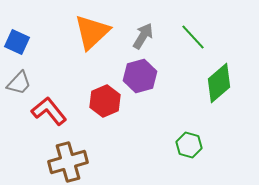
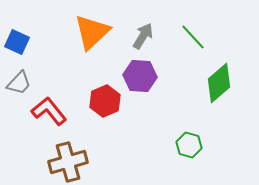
purple hexagon: rotated 20 degrees clockwise
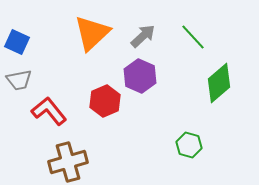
orange triangle: moved 1 px down
gray arrow: rotated 16 degrees clockwise
purple hexagon: rotated 20 degrees clockwise
gray trapezoid: moved 3 px up; rotated 36 degrees clockwise
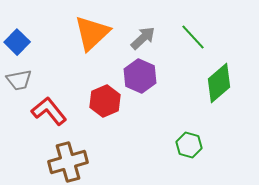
gray arrow: moved 2 px down
blue square: rotated 20 degrees clockwise
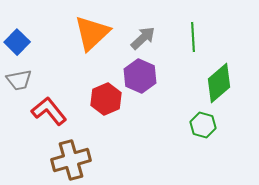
green line: rotated 40 degrees clockwise
red hexagon: moved 1 px right, 2 px up
green hexagon: moved 14 px right, 20 px up
brown cross: moved 3 px right, 2 px up
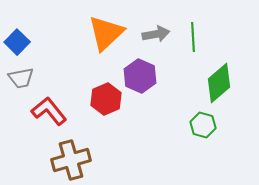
orange triangle: moved 14 px right
gray arrow: moved 13 px right, 4 px up; rotated 32 degrees clockwise
gray trapezoid: moved 2 px right, 2 px up
